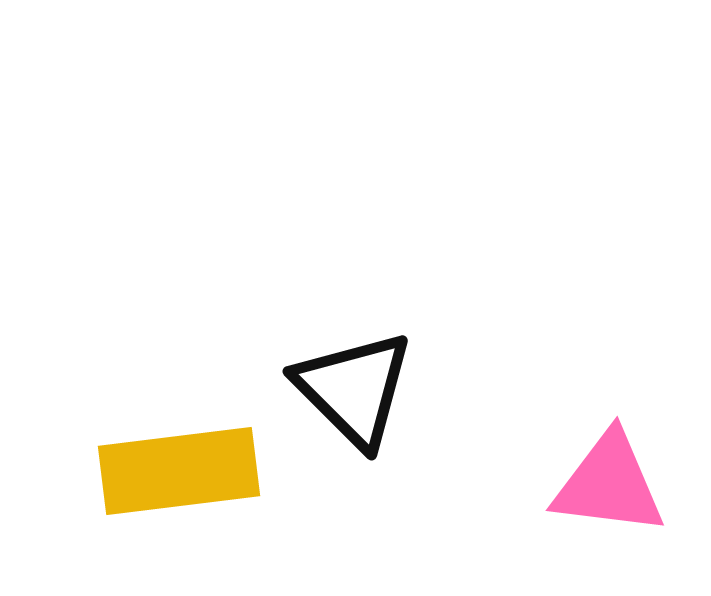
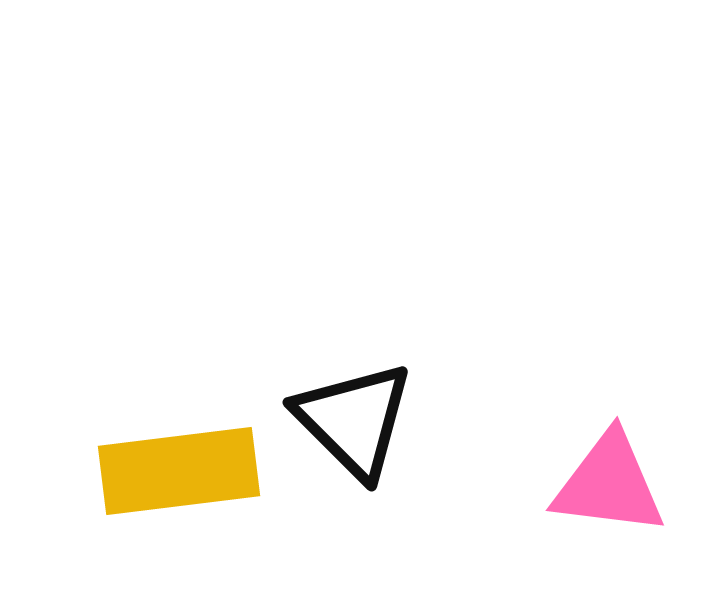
black triangle: moved 31 px down
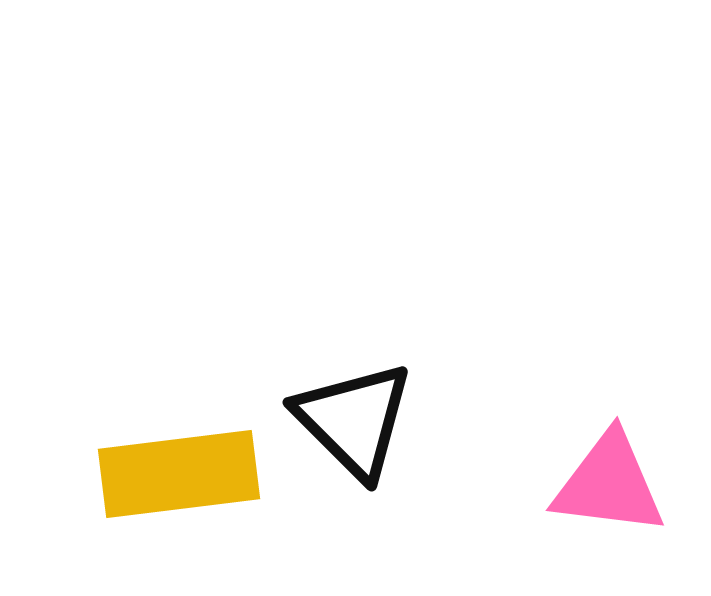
yellow rectangle: moved 3 px down
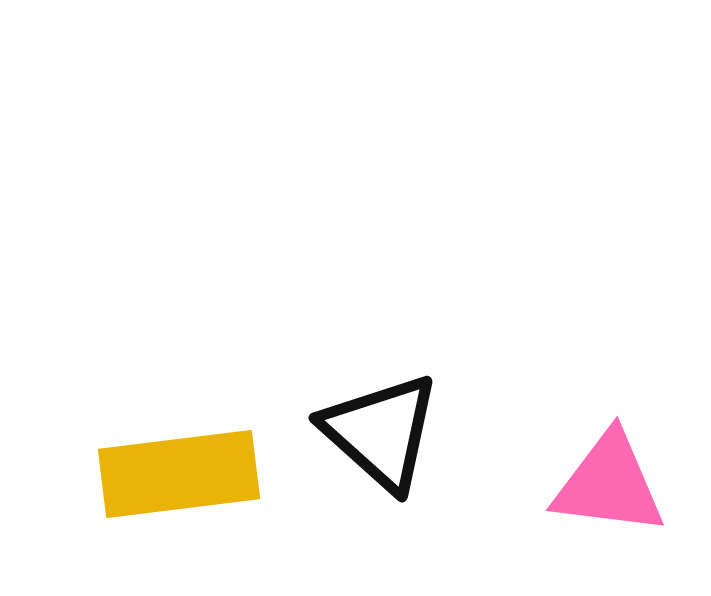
black triangle: moved 27 px right, 12 px down; rotated 3 degrees counterclockwise
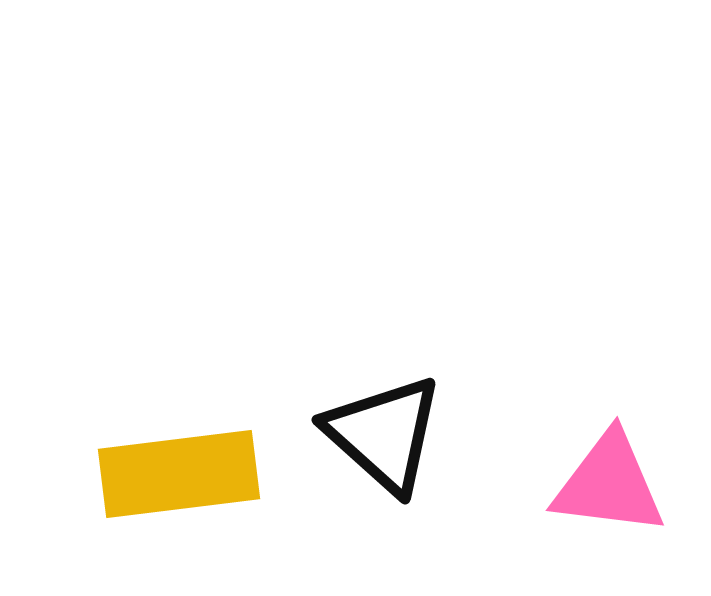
black triangle: moved 3 px right, 2 px down
